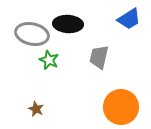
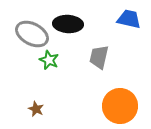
blue trapezoid: rotated 135 degrees counterclockwise
gray ellipse: rotated 16 degrees clockwise
orange circle: moved 1 px left, 1 px up
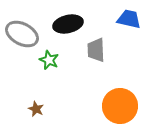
black ellipse: rotated 16 degrees counterclockwise
gray ellipse: moved 10 px left
gray trapezoid: moved 3 px left, 7 px up; rotated 15 degrees counterclockwise
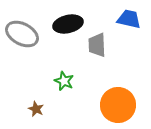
gray trapezoid: moved 1 px right, 5 px up
green star: moved 15 px right, 21 px down
orange circle: moved 2 px left, 1 px up
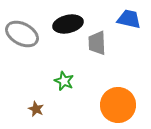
gray trapezoid: moved 2 px up
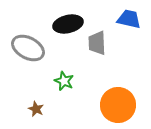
gray ellipse: moved 6 px right, 14 px down
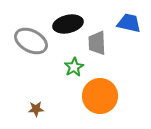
blue trapezoid: moved 4 px down
gray ellipse: moved 3 px right, 7 px up
green star: moved 10 px right, 14 px up; rotated 18 degrees clockwise
orange circle: moved 18 px left, 9 px up
brown star: rotated 28 degrees counterclockwise
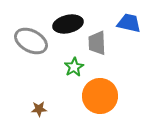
brown star: moved 3 px right
